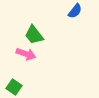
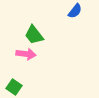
pink arrow: rotated 12 degrees counterclockwise
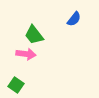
blue semicircle: moved 1 px left, 8 px down
green square: moved 2 px right, 2 px up
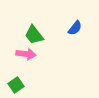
blue semicircle: moved 1 px right, 9 px down
green square: rotated 21 degrees clockwise
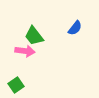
green trapezoid: moved 1 px down
pink arrow: moved 1 px left, 3 px up
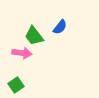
blue semicircle: moved 15 px left, 1 px up
pink arrow: moved 3 px left, 2 px down
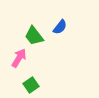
pink arrow: moved 3 px left, 5 px down; rotated 66 degrees counterclockwise
green square: moved 15 px right
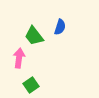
blue semicircle: rotated 21 degrees counterclockwise
pink arrow: rotated 24 degrees counterclockwise
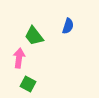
blue semicircle: moved 8 px right, 1 px up
green square: moved 3 px left, 1 px up; rotated 28 degrees counterclockwise
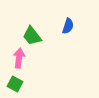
green trapezoid: moved 2 px left
green square: moved 13 px left
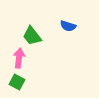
blue semicircle: rotated 91 degrees clockwise
green square: moved 2 px right, 2 px up
